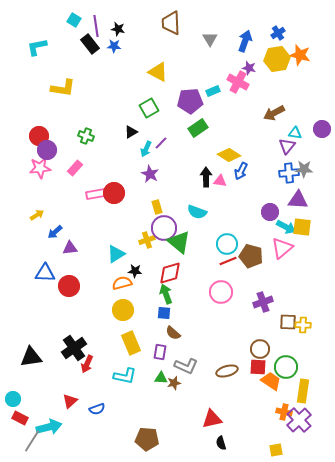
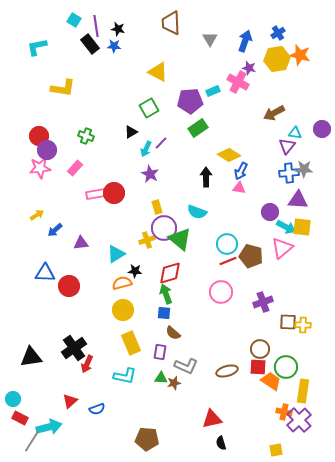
pink triangle at (220, 181): moved 19 px right, 7 px down
blue arrow at (55, 232): moved 2 px up
green triangle at (179, 242): moved 1 px right, 3 px up
purple triangle at (70, 248): moved 11 px right, 5 px up
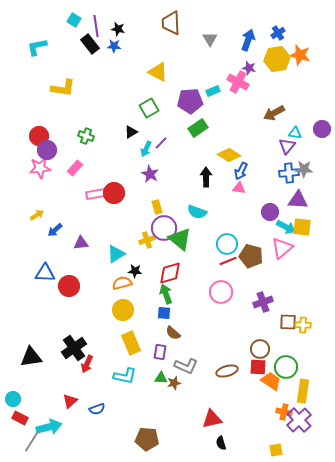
blue arrow at (245, 41): moved 3 px right, 1 px up
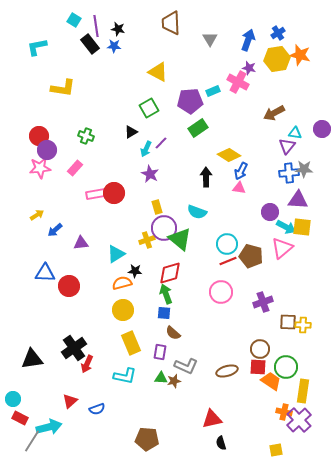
black triangle at (31, 357): moved 1 px right, 2 px down
brown star at (174, 383): moved 2 px up
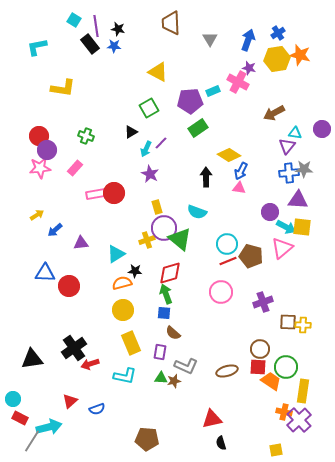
red arrow at (87, 364): moved 3 px right; rotated 48 degrees clockwise
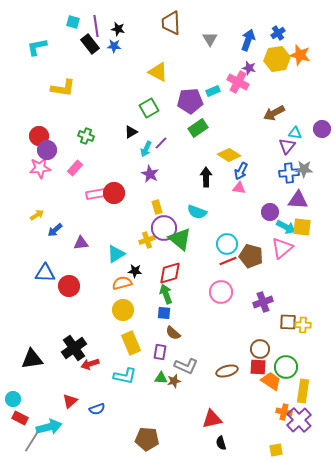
cyan square at (74, 20): moved 1 px left, 2 px down; rotated 16 degrees counterclockwise
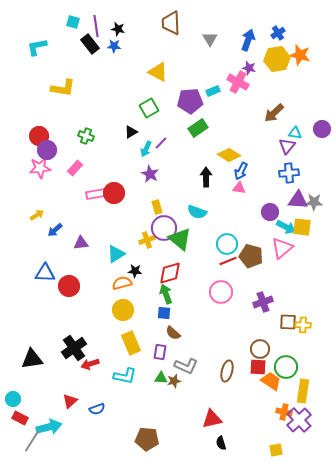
brown arrow at (274, 113): rotated 15 degrees counterclockwise
gray star at (304, 169): moved 10 px right, 33 px down
brown ellipse at (227, 371): rotated 60 degrees counterclockwise
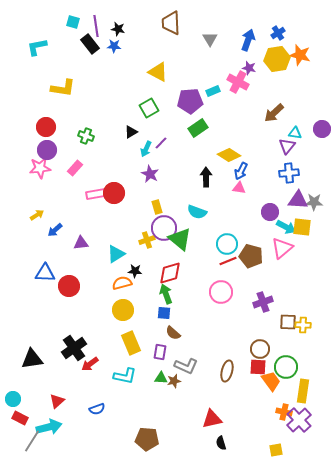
red circle at (39, 136): moved 7 px right, 9 px up
red arrow at (90, 364): rotated 18 degrees counterclockwise
orange trapezoid at (271, 381): rotated 20 degrees clockwise
red triangle at (70, 401): moved 13 px left
